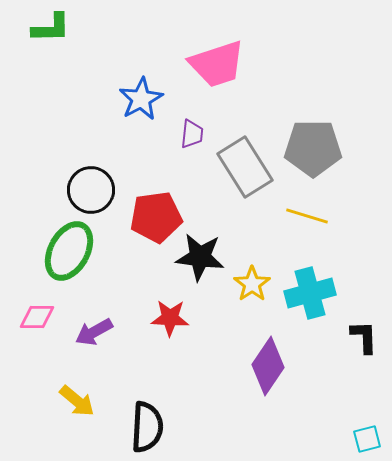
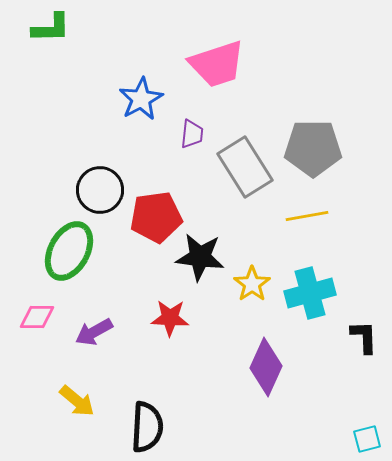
black circle: moved 9 px right
yellow line: rotated 27 degrees counterclockwise
purple diamond: moved 2 px left, 1 px down; rotated 10 degrees counterclockwise
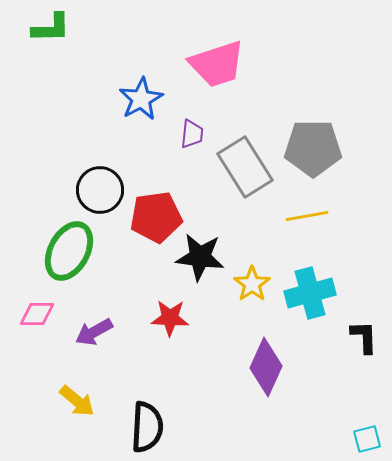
pink diamond: moved 3 px up
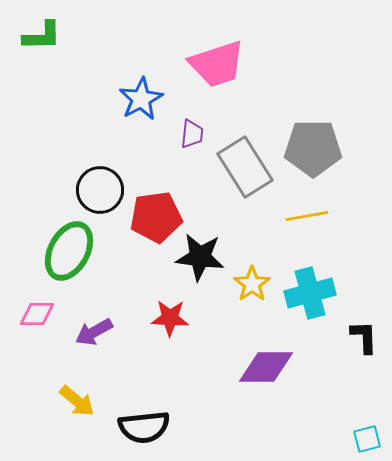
green L-shape: moved 9 px left, 8 px down
purple diamond: rotated 66 degrees clockwise
black semicircle: moved 3 px left; rotated 81 degrees clockwise
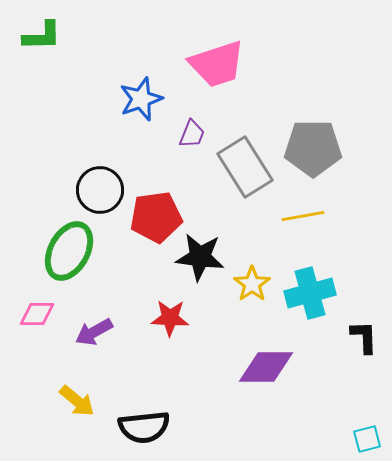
blue star: rotated 9 degrees clockwise
purple trapezoid: rotated 16 degrees clockwise
yellow line: moved 4 px left
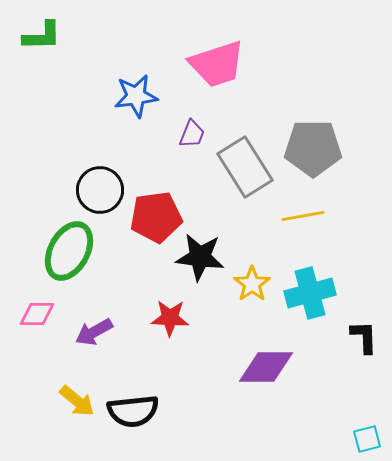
blue star: moved 5 px left, 3 px up; rotated 12 degrees clockwise
black semicircle: moved 11 px left, 16 px up
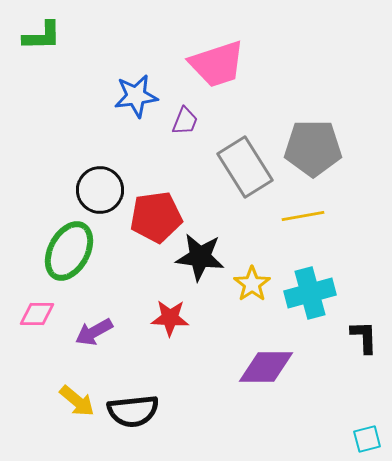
purple trapezoid: moved 7 px left, 13 px up
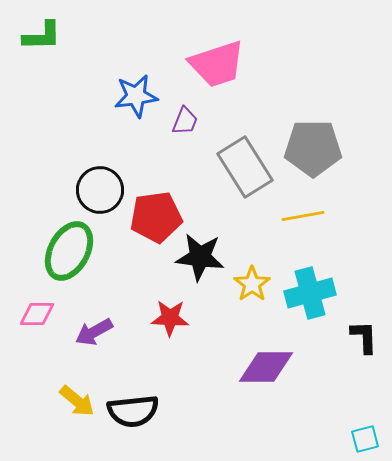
cyan square: moved 2 px left
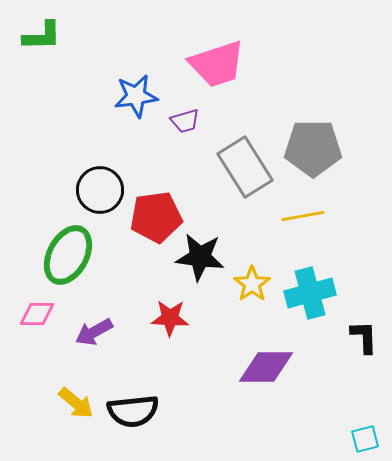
purple trapezoid: rotated 52 degrees clockwise
green ellipse: moved 1 px left, 4 px down
yellow arrow: moved 1 px left, 2 px down
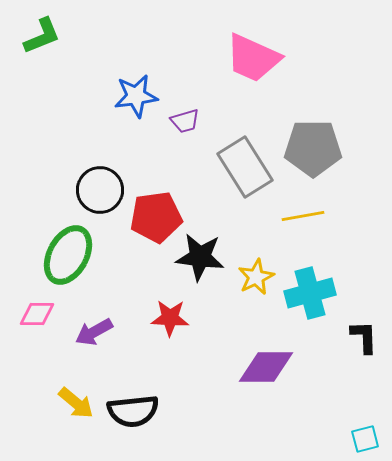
green L-shape: rotated 21 degrees counterclockwise
pink trapezoid: moved 36 px right, 6 px up; rotated 42 degrees clockwise
yellow star: moved 4 px right, 7 px up; rotated 9 degrees clockwise
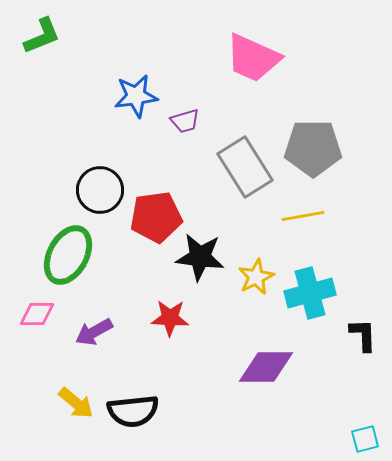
black L-shape: moved 1 px left, 2 px up
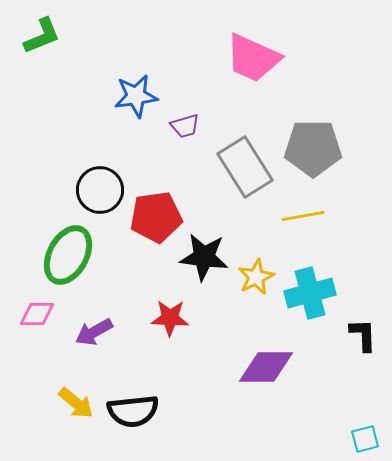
purple trapezoid: moved 5 px down
black star: moved 4 px right
